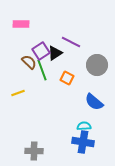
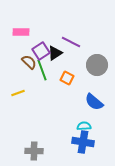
pink rectangle: moved 8 px down
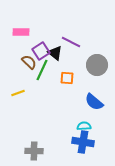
black triangle: rotated 49 degrees counterclockwise
green line: rotated 45 degrees clockwise
orange square: rotated 24 degrees counterclockwise
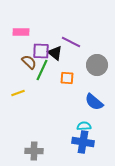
purple square: rotated 36 degrees clockwise
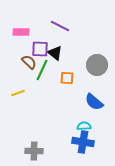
purple line: moved 11 px left, 16 px up
purple square: moved 1 px left, 2 px up
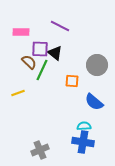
orange square: moved 5 px right, 3 px down
gray cross: moved 6 px right, 1 px up; rotated 24 degrees counterclockwise
